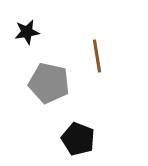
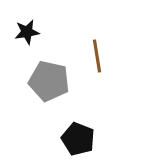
gray pentagon: moved 2 px up
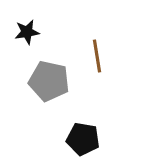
black pentagon: moved 5 px right; rotated 12 degrees counterclockwise
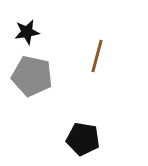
brown line: rotated 24 degrees clockwise
gray pentagon: moved 17 px left, 5 px up
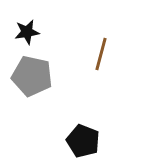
brown line: moved 4 px right, 2 px up
black pentagon: moved 2 px down; rotated 12 degrees clockwise
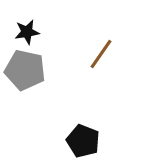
brown line: rotated 20 degrees clockwise
gray pentagon: moved 7 px left, 6 px up
